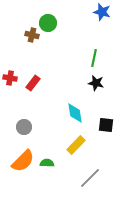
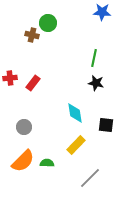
blue star: rotated 12 degrees counterclockwise
red cross: rotated 16 degrees counterclockwise
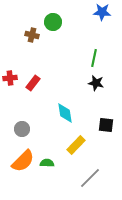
green circle: moved 5 px right, 1 px up
cyan diamond: moved 10 px left
gray circle: moved 2 px left, 2 px down
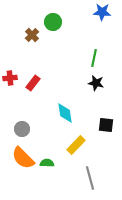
brown cross: rotated 32 degrees clockwise
orange semicircle: moved 3 px up; rotated 90 degrees clockwise
gray line: rotated 60 degrees counterclockwise
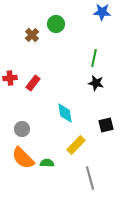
green circle: moved 3 px right, 2 px down
black square: rotated 21 degrees counterclockwise
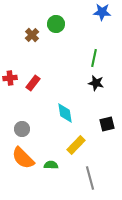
black square: moved 1 px right, 1 px up
green semicircle: moved 4 px right, 2 px down
